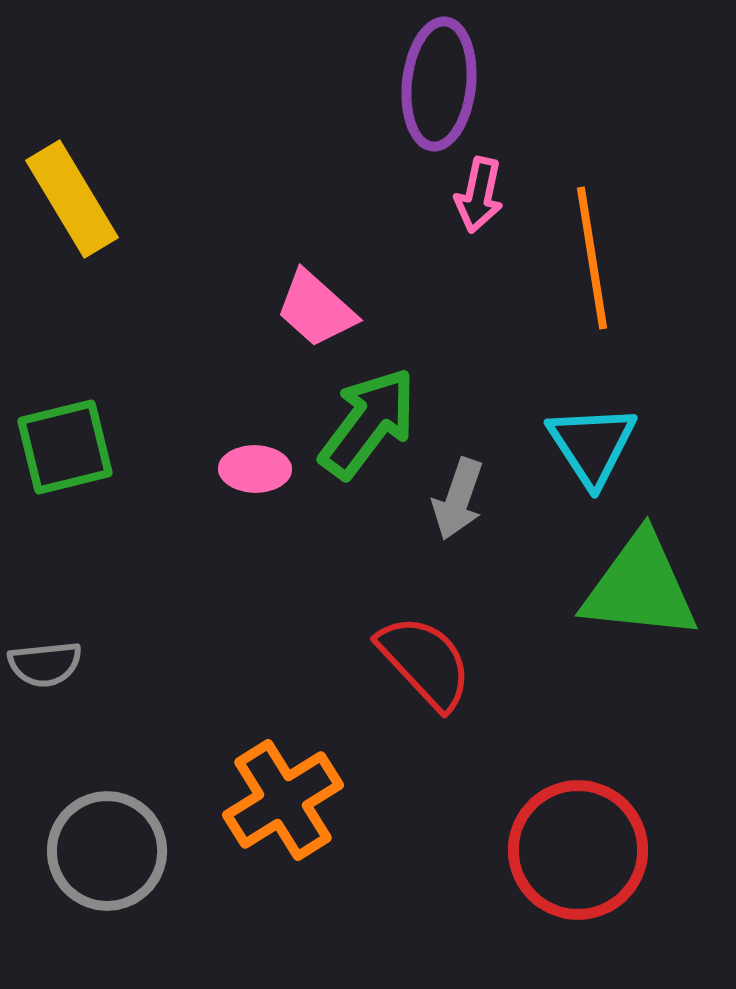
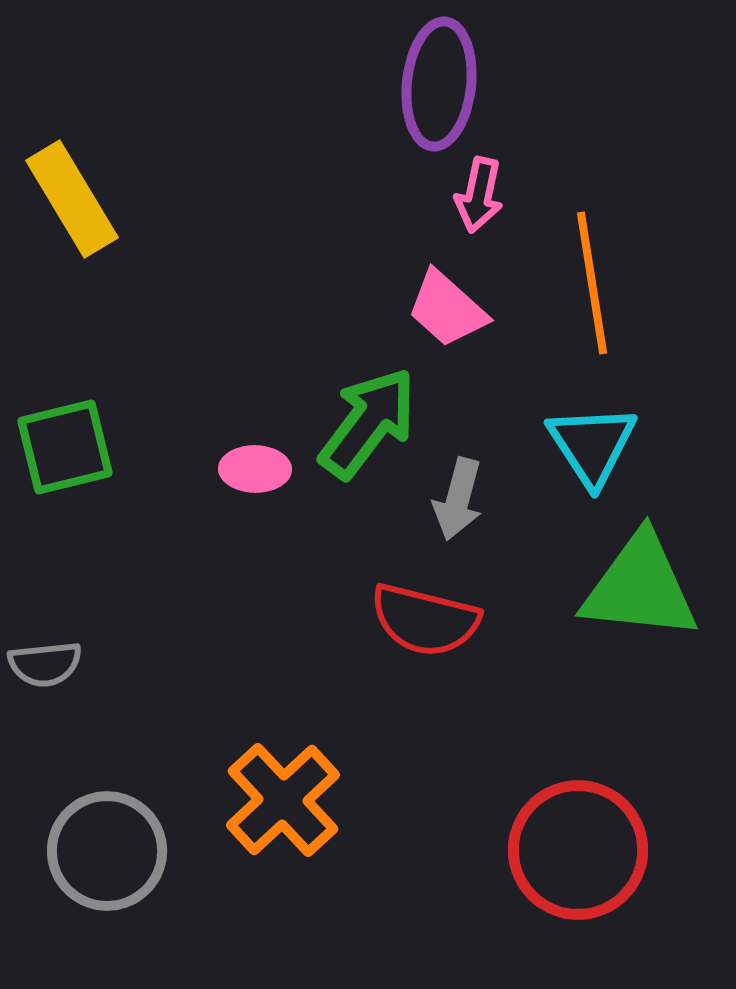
orange line: moved 25 px down
pink trapezoid: moved 131 px right
gray arrow: rotated 4 degrees counterclockwise
red semicircle: moved 42 px up; rotated 147 degrees clockwise
orange cross: rotated 11 degrees counterclockwise
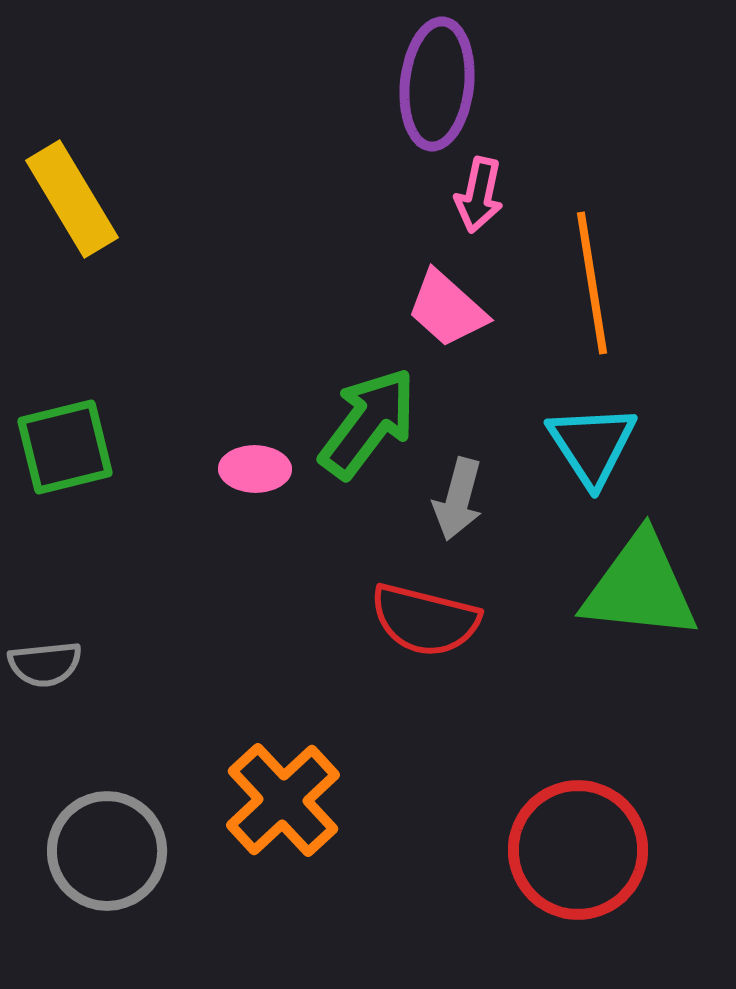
purple ellipse: moved 2 px left
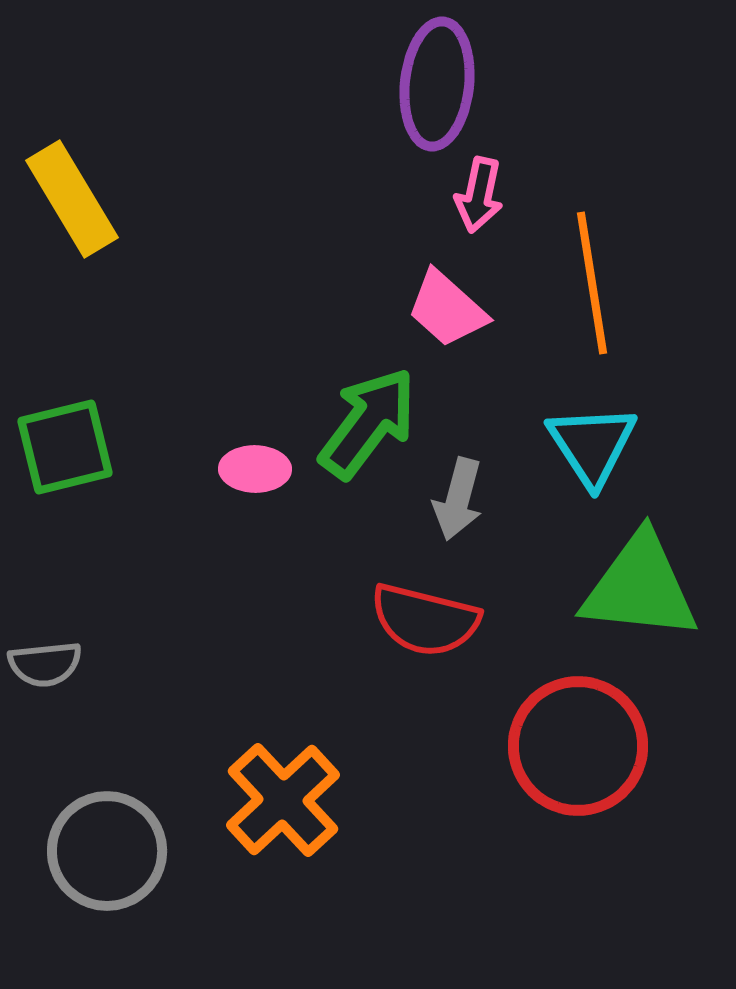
red circle: moved 104 px up
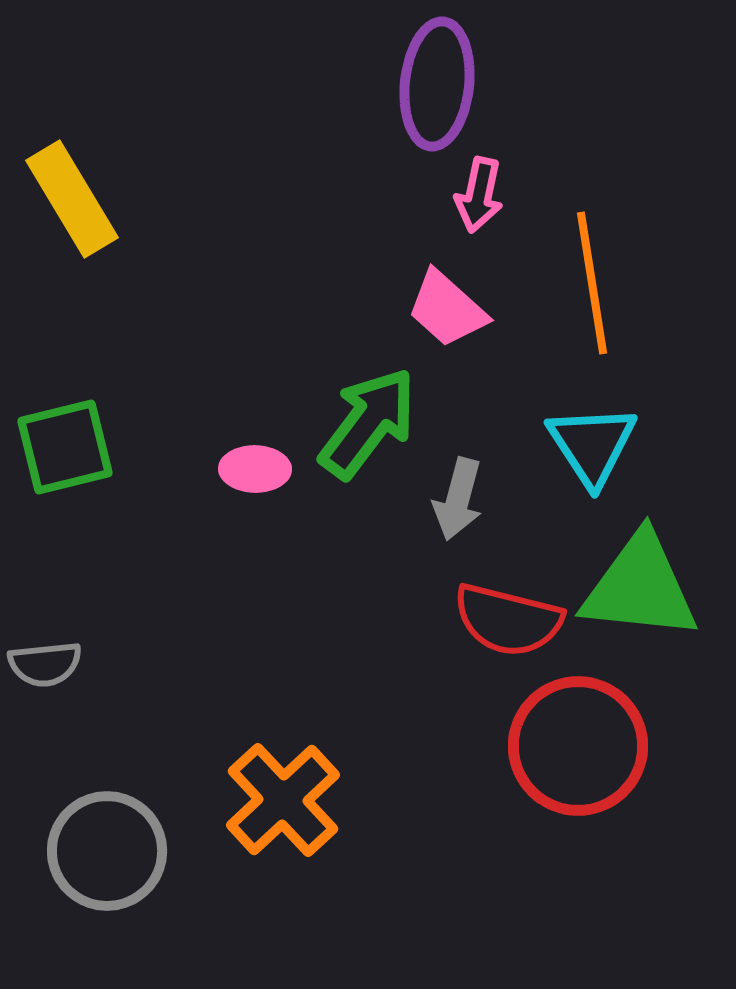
red semicircle: moved 83 px right
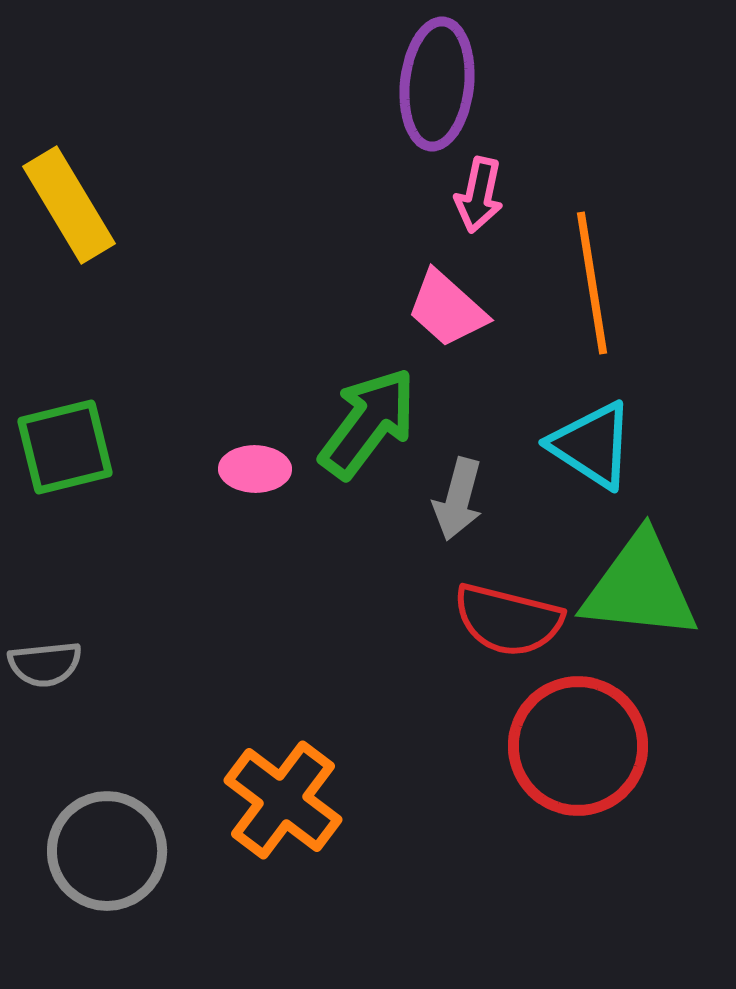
yellow rectangle: moved 3 px left, 6 px down
cyan triangle: rotated 24 degrees counterclockwise
orange cross: rotated 10 degrees counterclockwise
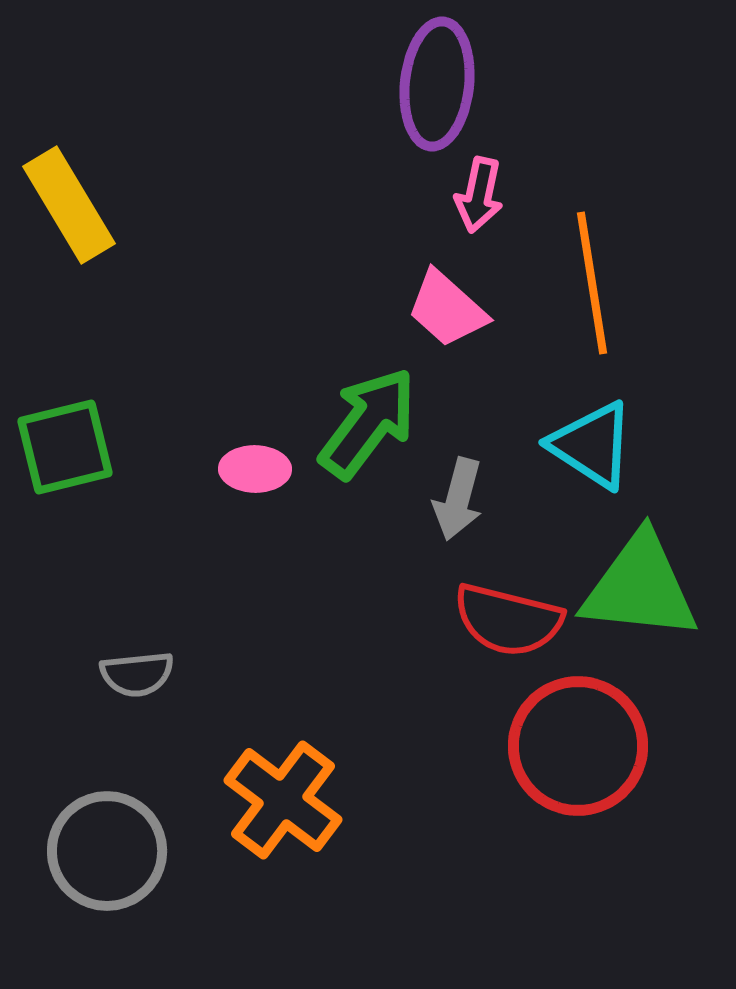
gray semicircle: moved 92 px right, 10 px down
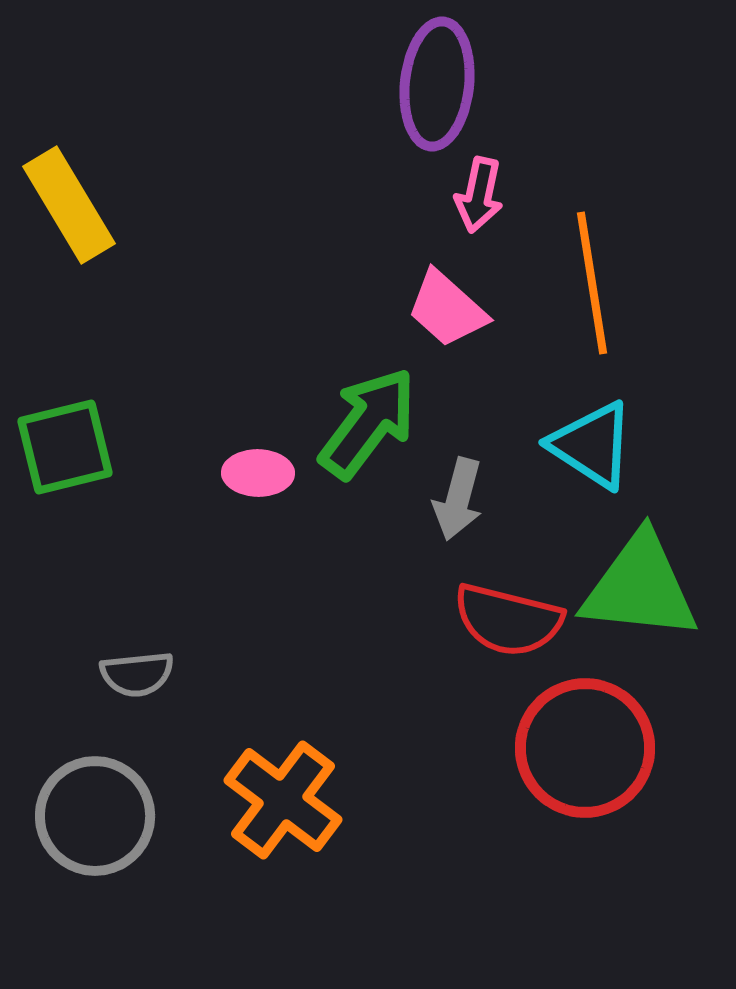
pink ellipse: moved 3 px right, 4 px down
red circle: moved 7 px right, 2 px down
gray circle: moved 12 px left, 35 px up
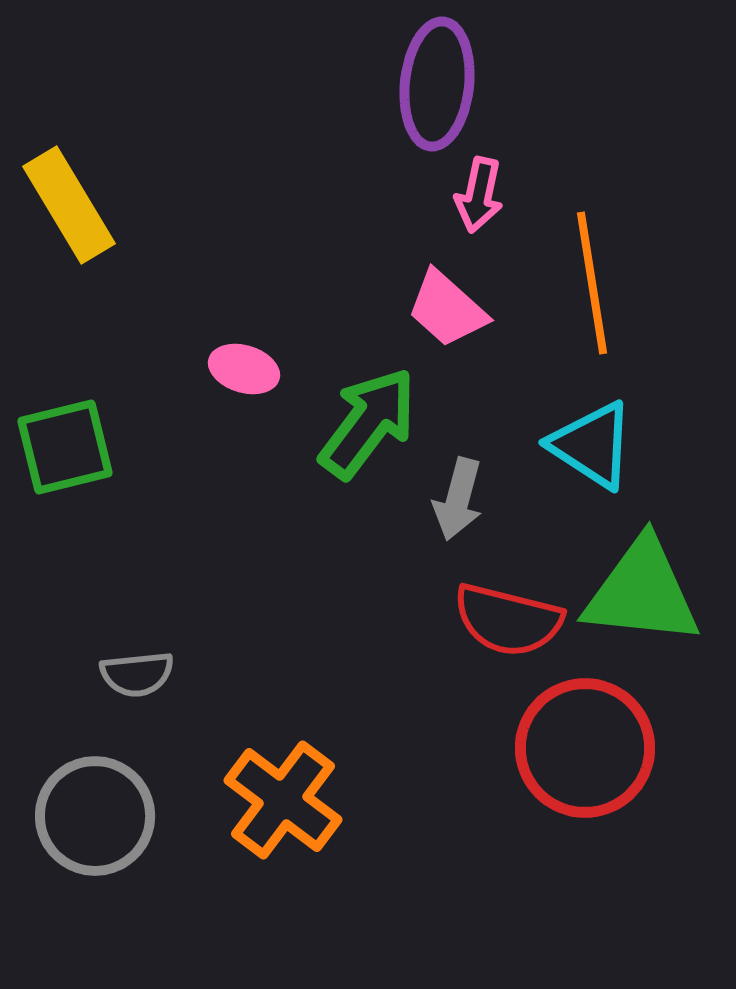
pink ellipse: moved 14 px left, 104 px up; rotated 16 degrees clockwise
green triangle: moved 2 px right, 5 px down
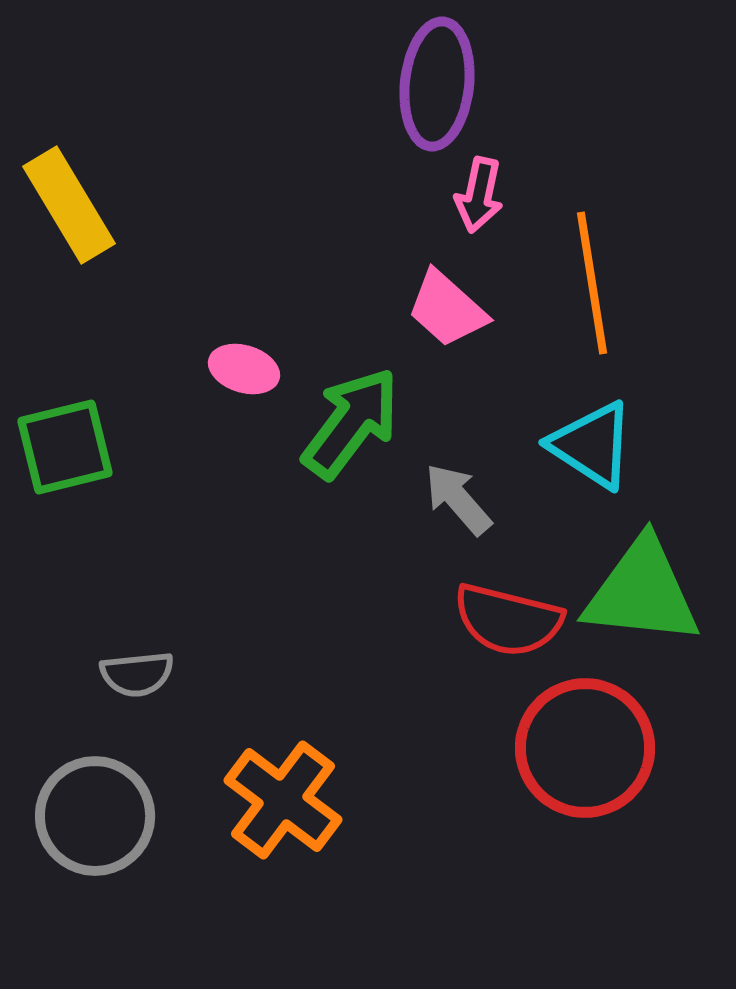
green arrow: moved 17 px left
gray arrow: rotated 124 degrees clockwise
